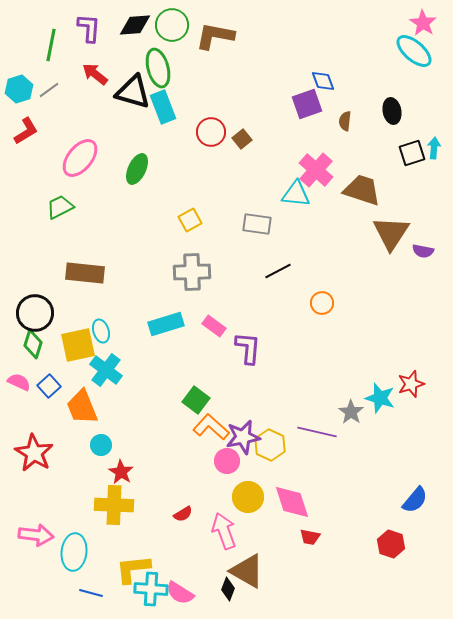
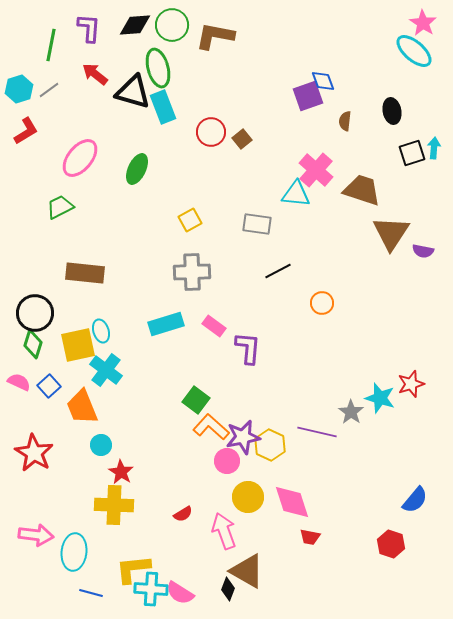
purple square at (307, 104): moved 1 px right, 8 px up
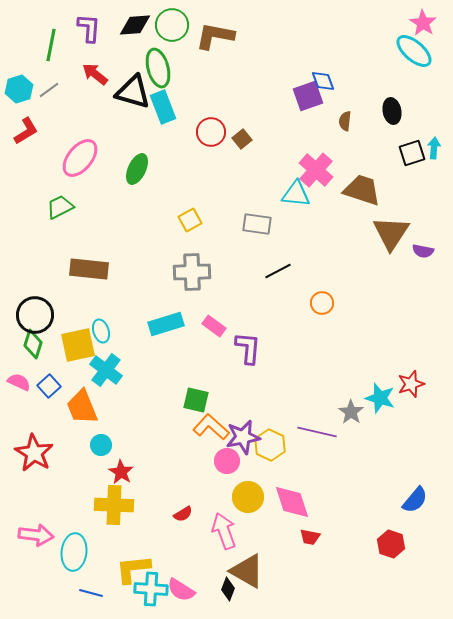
brown rectangle at (85, 273): moved 4 px right, 4 px up
black circle at (35, 313): moved 2 px down
green square at (196, 400): rotated 24 degrees counterclockwise
pink semicircle at (180, 593): moved 1 px right, 3 px up
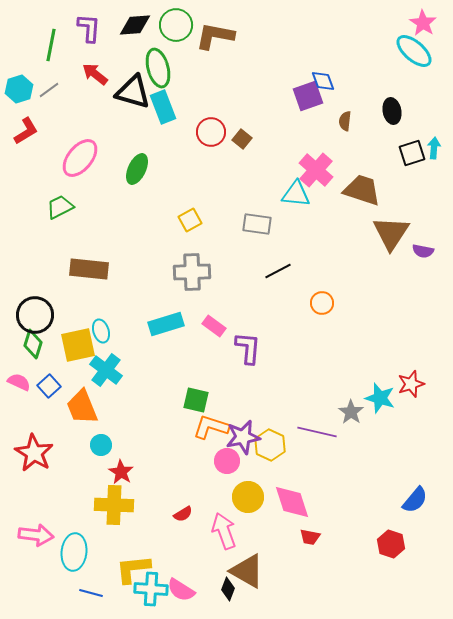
green circle at (172, 25): moved 4 px right
brown square at (242, 139): rotated 12 degrees counterclockwise
orange L-shape at (211, 427): rotated 24 degrees counterclockwise
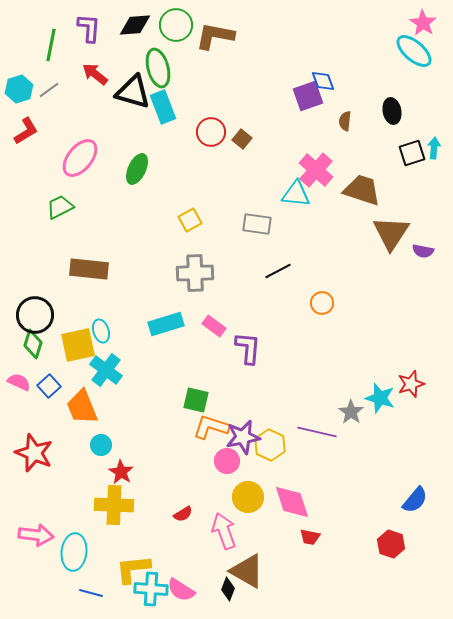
gray cross at (192, 272): moved 3 px right, 1 px down
red star at (34, 453): rotated 9 degrees counterclockwise
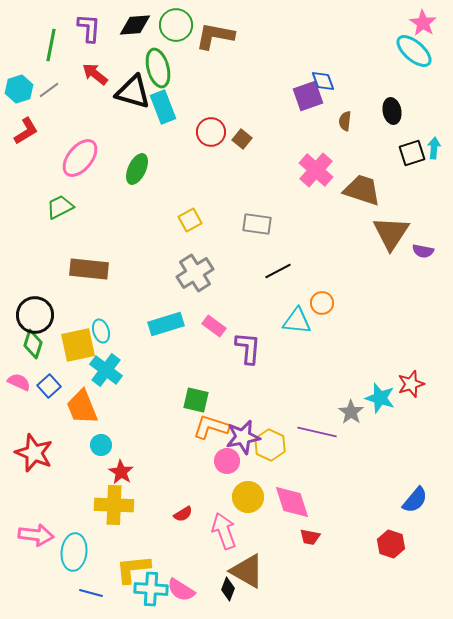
cyan triangle at (296, 194): moved 1 px right, 127 px down
gray cross at (195, 273): rotated 30 degrees counterclockwise
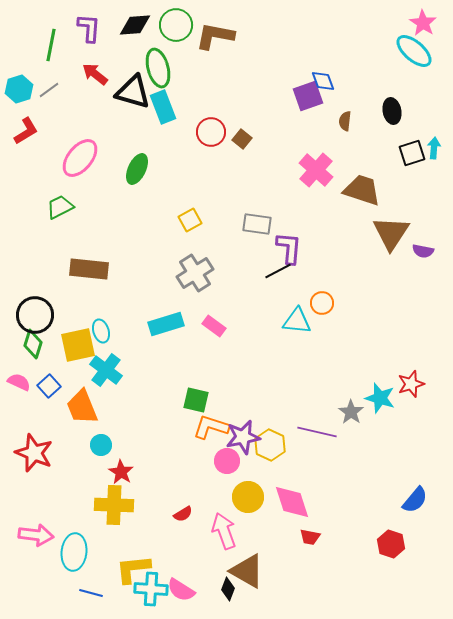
purple L-shape at (248, 348): moved 41 px right, 100 px up
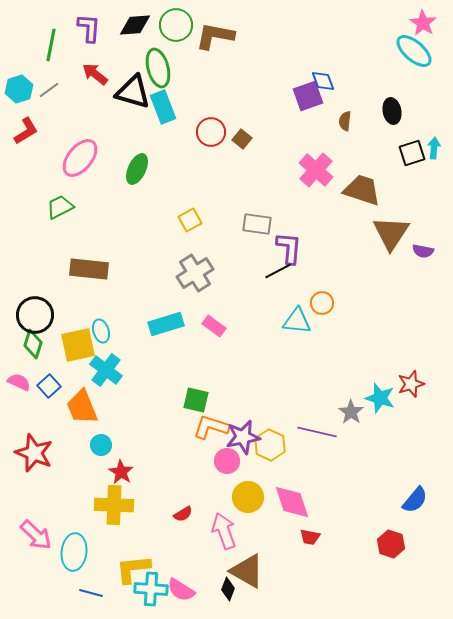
pink arrow at (36, 535): rotated 36 degrees clockwise
